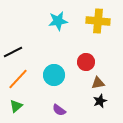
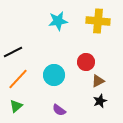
brown triangle: moved 2 px up; rotated 16 degrees counterclockwise
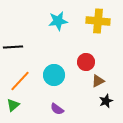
black line: moved 5 px up; rotated 24 degrees clockwise
orange line: moved 2 px right, 2 px down
black star: moved 6 px right
green triangle: moved 3 px left, 1 px up
purple semicircle: moved 2 px left, 1 px up
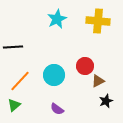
cyan star: moved 1 px left, 2 px up; rotated 18 degrees counterclockwise
red circle: moved 1 px left, 4 px down
green triangle: moved 1 px right
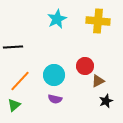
purple semicircle: moved 2 px left, 10 px up; rotated 24 degrees counterclockwise
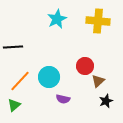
cyan circle: moved 5 px left, 2 px down
brown triangle: rotated 16 degrees counterclockwise
purple semicircle: moved 8 px right
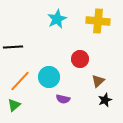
red circle: moved 5 px left, 7 px up
black star: moved 1 px left, 1 px up
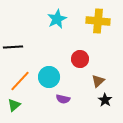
black star: rotated 16 degrees counterclockwise
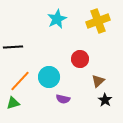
yellow cross: rotated 25 degrees counterclockwise
green triangle: moved 1 px left, 2 px up; rotated 24 degrees clockwise
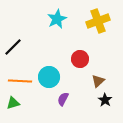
black line: rotated 42 degrees counterclockwise
orange line: rotated 50 degrees clockwise
purple semicircle: rotated 104 degrees clockwise
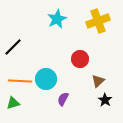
cyan circle: moved 3 px left, 2 px down
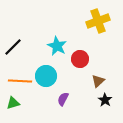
cyan star: moved 27 px down; rotated 18 degrees counterclockwise
cyan circle: moved 3 px up
